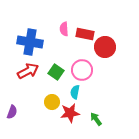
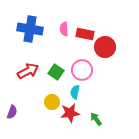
blue cross: moved 13 px up
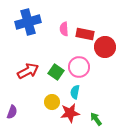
blue cross: moved 2 px left, 7 px up; rotated 25 degrees counterclockwise
pink circle: moved 3 px left, 3 px up
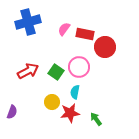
pink semicircle: rotated 40 degrees clockwise
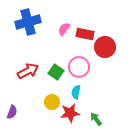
cyan semicircle: moved 1 px right
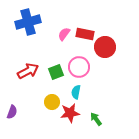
pink semicircle: moved 5 px down
green square: rotated 35 degrees clockwise
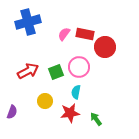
yellow circle: moved 7 px left, 1 px up
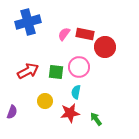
green square: rotated 28 degrees clockwise
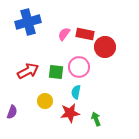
green arrow: rotated 16 degrees clockwise
